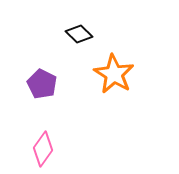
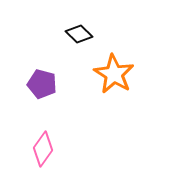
purple pentagon: rotated 12 degrees counterclockwise
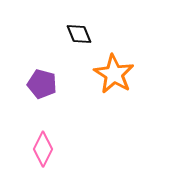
black diamond: rotated 24 degrees clockwise
pink diamond: rotated 8 degrees counterclockwise
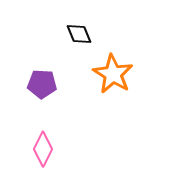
orange star: moved 1 px left
purple pentagon: rotated 12 degrees counterclockwise
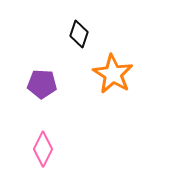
black diamond: rotated 40 degrees clockwise
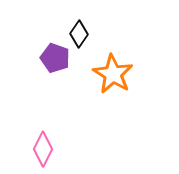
black diamond: rotated 16 degrees clockwise
purple pentagon: moved 13 px right, 26 px up; rotated 16 degrees clockwise
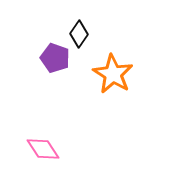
pink diamond: rotated 60 degrees counterclockwise
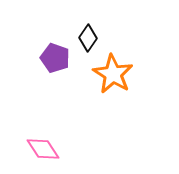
black diamond: moved 9 px right, 4 px down
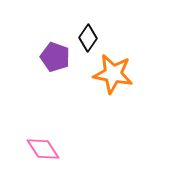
purple pentagon: moved 1 px up
orange star: rotated 21 degrees counterclockwise
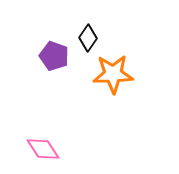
purple pentagon: moved 1 px left, 1 px up
orange star: rotated 12 degrees counterclockwise
